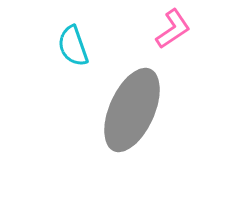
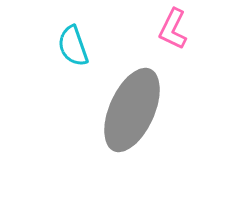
pink L-shape: rotated 150 degrees clockwise
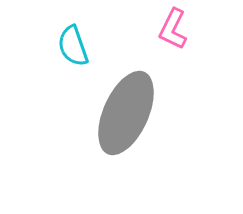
gray ellipse: moved 6 px left, 3 px down
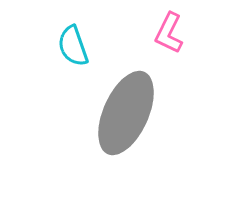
pink L-shape: moved 4 px left, 4 px down
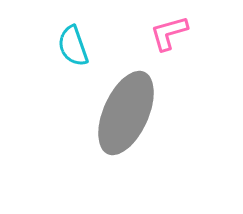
pink L-shape: rotated 48 degrees clockwise
